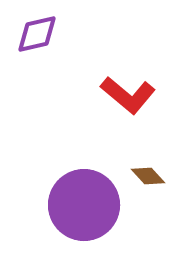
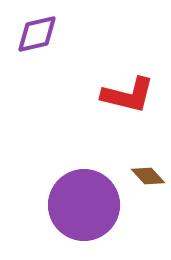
red L-shape: rotated 26 degrees counterclockwise
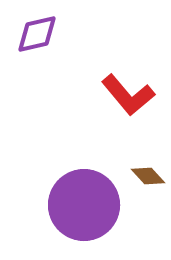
red L-shape: rotated 36 degrees clockwise
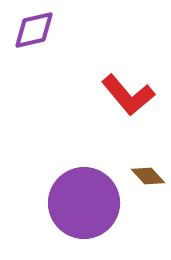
purple diamond: moved 3 px left, 4 px up
purple circle: moved 2 px up
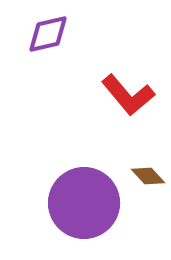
purple diamond: moved 14 px right, 4 px down
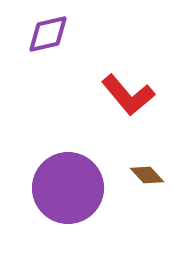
brown diamond: moved 1 px left, 1 px up
purple circle: moved 16 px left, 15 px up
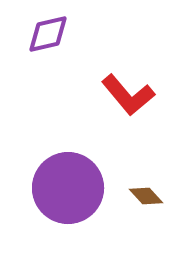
brown diamond: moved 1 px left, 21 px down
